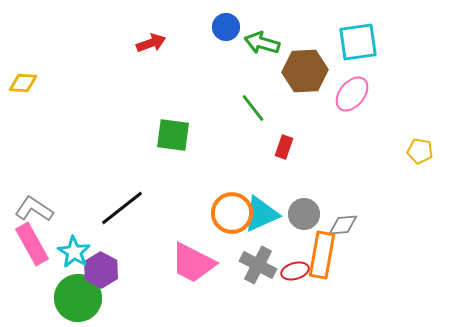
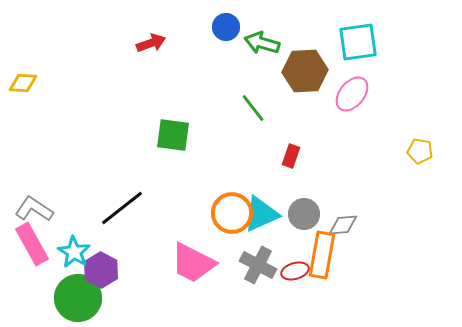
red rectangle: moved 7 px right, 9 px down
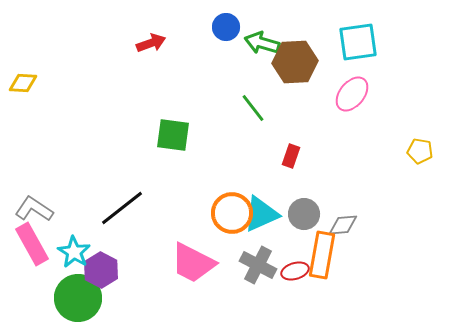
brown hexagon: moved 10 px left, 9 px up
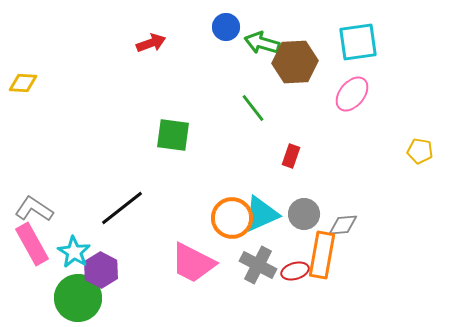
orange circle: moved 5 px down
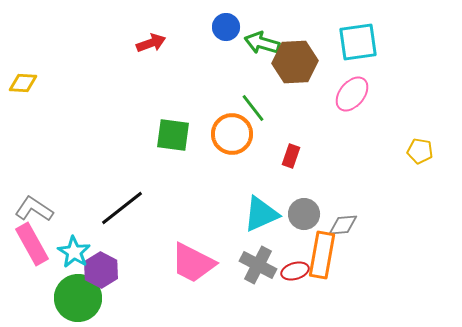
orange circle: moved 84 px up
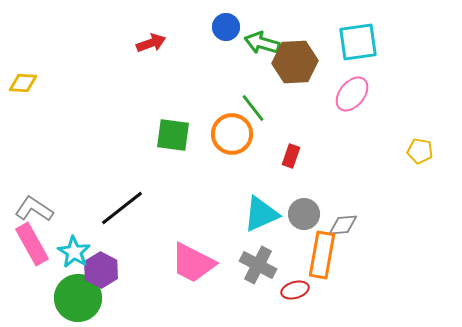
red ellipse: moved 19 px down
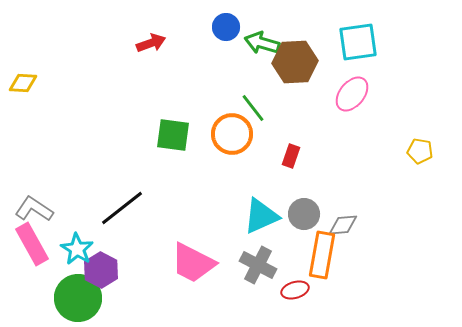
cyan triangle: moved 2 px down
cyan star: moved 3 px right, 3 px up
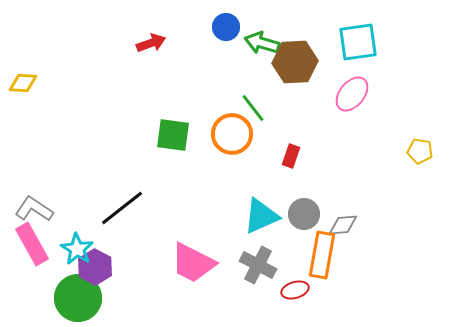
purple hexagon: moved 6 px left, 3 px up
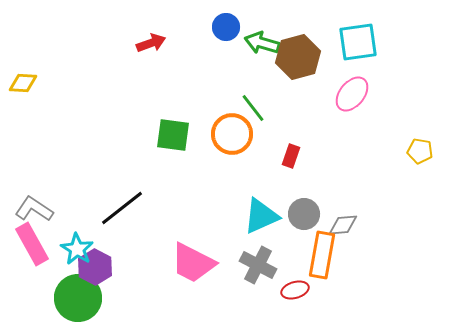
brown hexagon: moved 3 px right, 5 px up; rotated 12 degrees counterclockwise
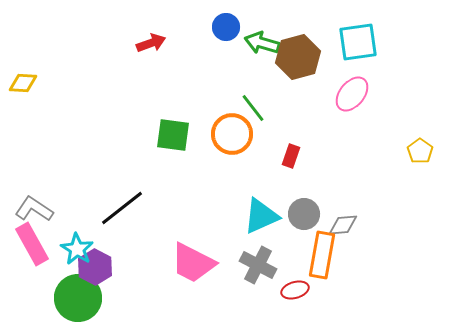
yellow pentagon: rotated 25 degrees clockwise
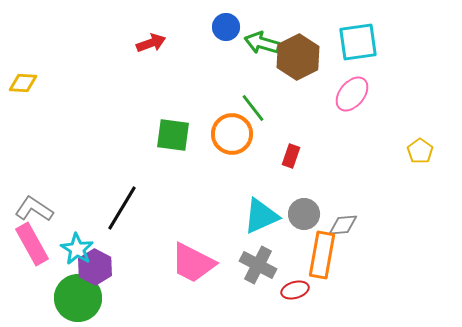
brown hexagon: rotated 12 degrees counterclockwise
black line: rotated 21 degrees counterclockwise
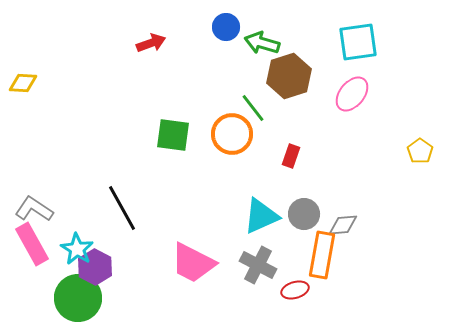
brown hexagon: moved 9 px left, 19 px down; rotated 9 degrees clockwise
black line: rotated 60 degrees counterclockwise
